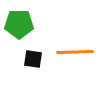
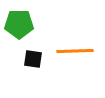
orange line: moved 1 px up
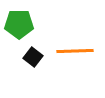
black square: moved 2 px up; rotated 30 degrees clockwise
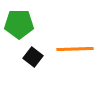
orange line: moved 2 px up
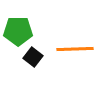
green pentagon: moved 1 px left, 7 px down
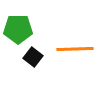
green pentagon: moved 2 px up
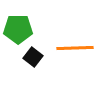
orange line: moved 1 px up
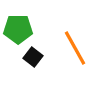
orange line: rotated 63 degrees clockwise
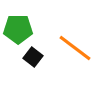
orange line: rotated 24 degrees counterclockwise
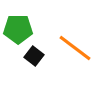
black square: moved 1 px right, 1 px up
